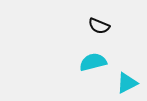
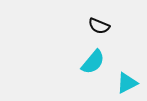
cyan semicircle: rotated 144 degrees clockwise
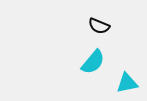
cyan triangle: rotated 15 degrees clockwise
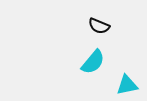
cyan triangle: moved 2 px down
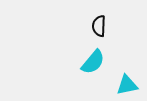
black semicircle: rotated 70 degrees clockwise
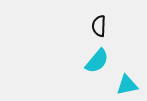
cyan semicircle: moved 4 px right, 1 px up
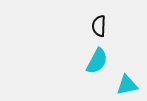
cyan semicircle: rotated 12 degrees counterclockwise
